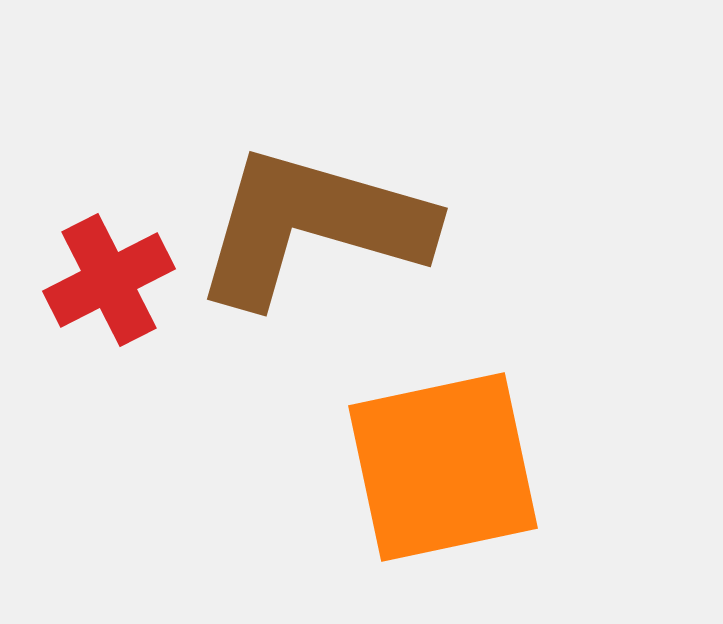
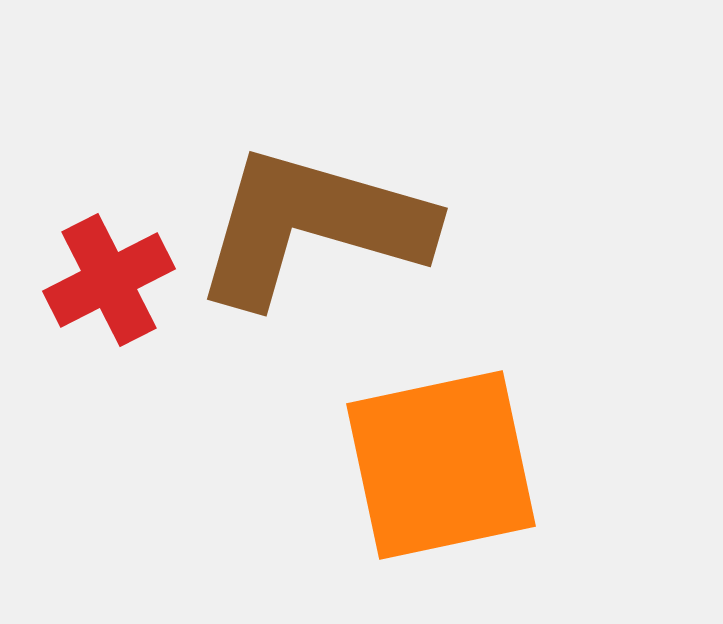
orange square: moved 2 px left, 2 px up
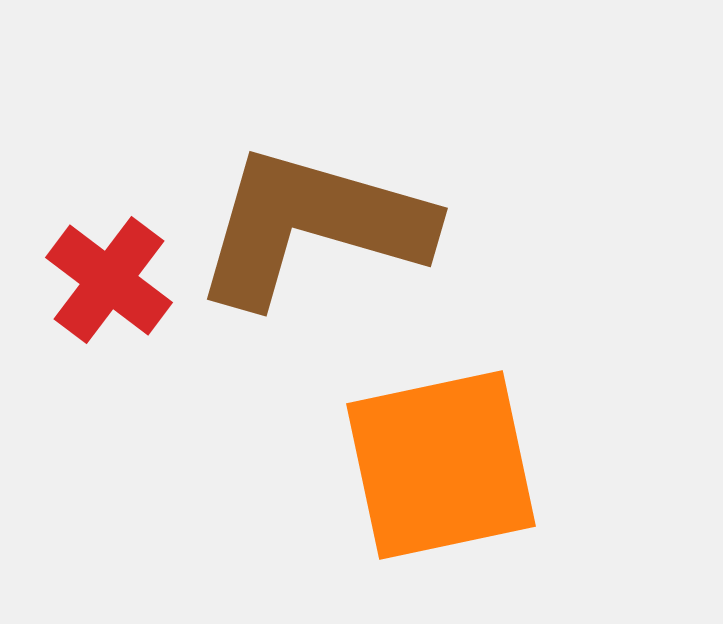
red cross: rotated 26 degrees counterclockwise
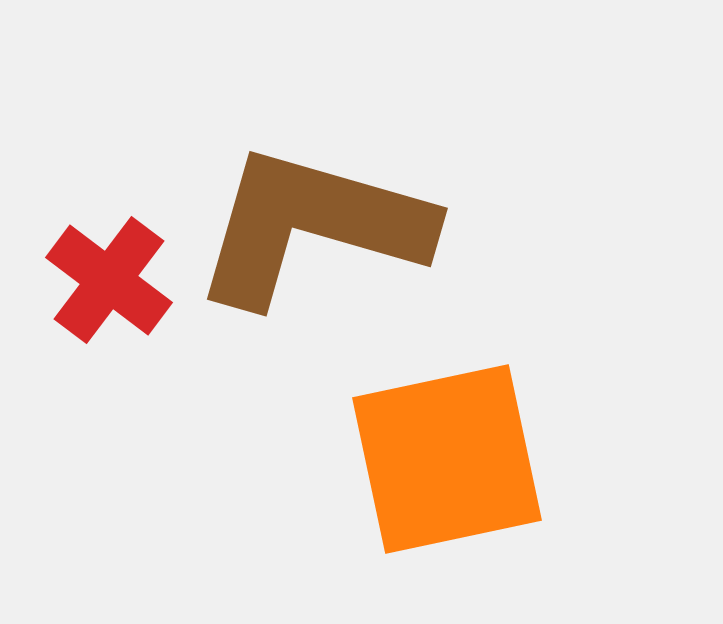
orange square: moved 6 px right, 6 px up
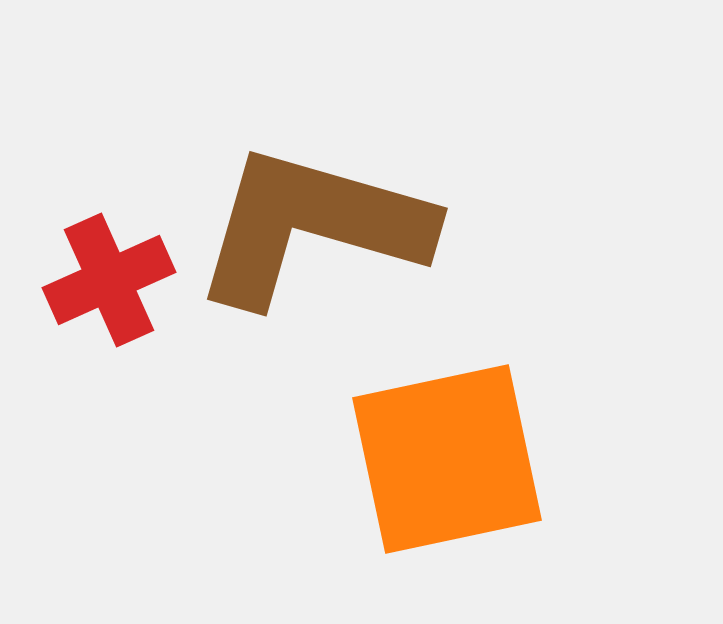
red cross: rotated 29 degrees clockwise
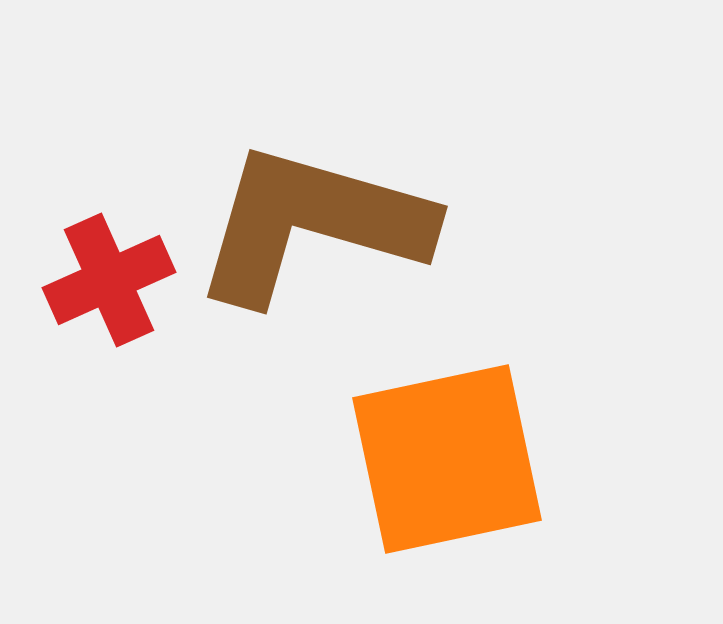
brown L-shape: moved 2 px up
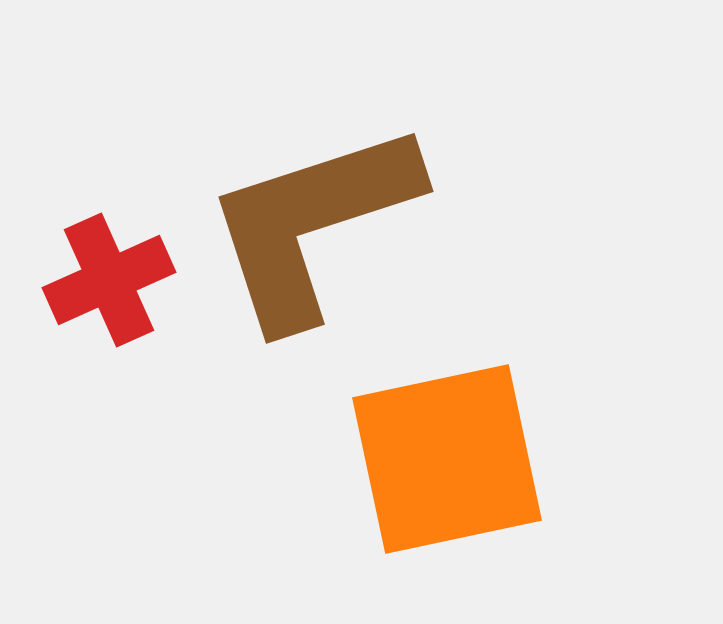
brown L-shape: rotated 34 degrees counterclockwise
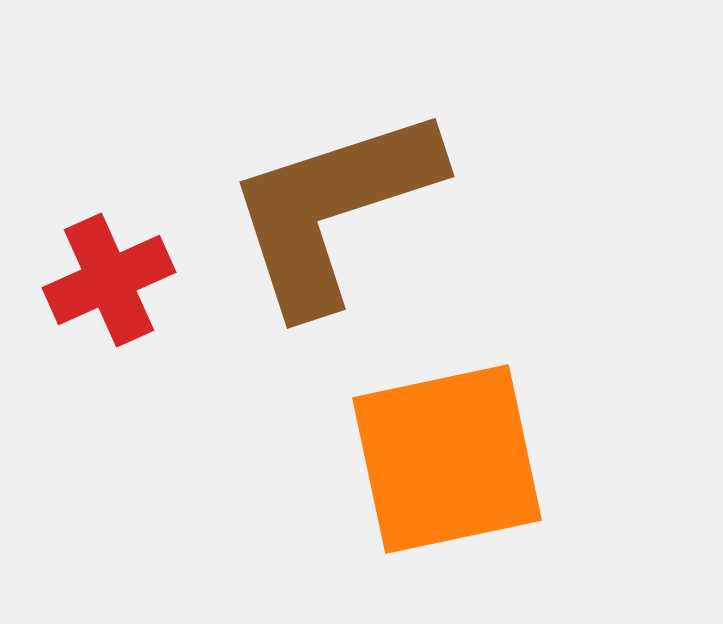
brown L-shape: moved 21 px right, 15 px up
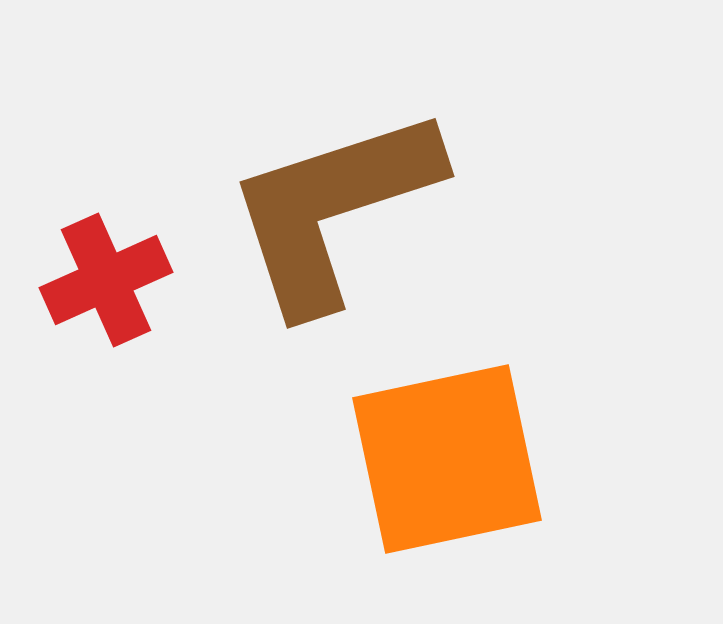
red cross: moved 3 px left
